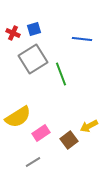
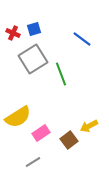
blue line: rotated 30 degrees clockwise
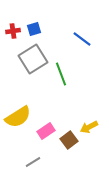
red cross: moved 2 px up; rotated 32 degrees counterclockwise
yellow arrow: moved 1 px down
pink rectangle: moved 5 px right, 2 px up
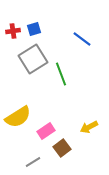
brown square: moved 7 px left, 8 px down
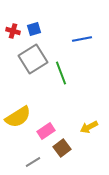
red cross: rotated 24 degrees clockwise
blue line: rotated 48 degrees counterclockwise
green line: moved 1 px up
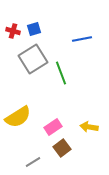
yellow arrow: rotated 36 degrees clockwise
pink rectangle: moved 7 px right, 4 px up
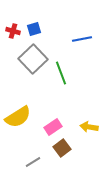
gray square: rotated 12 degrees counterclockwise
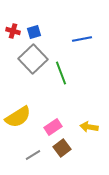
blue square: moved 3 px down
gray line: moved 7 px up
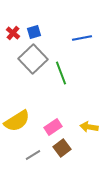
red cross: moved 2 px down; rotated 24 degrees clockwise
blue line: moved 1 px up
yellow semicircle: moved 1 px left, 4 px down
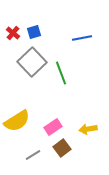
gray square: moved 1 px left, 3 px down
yellow arrow: moved 1 px left, 2 px down; rotated 18 degrees counterclockwise
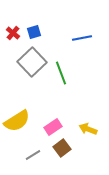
yellow arrow: rotated 30 degrees clockwise
